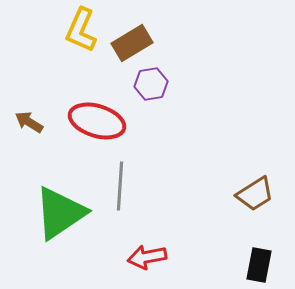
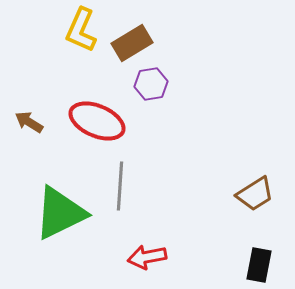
red ellipse: rotated 6 degrees clockwise
green triangle: rotated 8 degrees clockwise
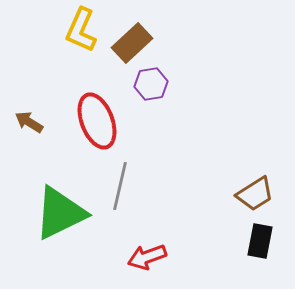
brown rectangle: rotated 12 degrees counterclockwise
red ellipse: rotated 46 degrees clockwise
gray line: rotated 9 degrees clockwise
red arrow: rotated 9 degrees counterclockwise
black rectangle: moved 1 px right, 24 px up
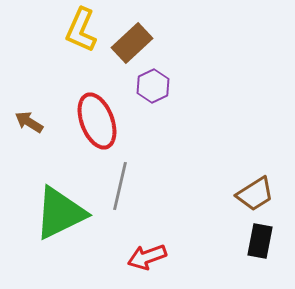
purple hexagon: moved 2 px right, 2 px down; rotated 16 degrees counterclockwise
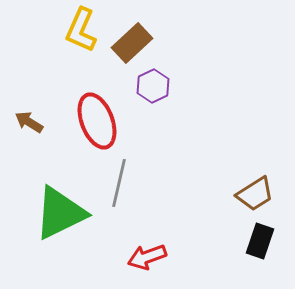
gray line: moved 1 px left, 3 px up
black rectangle: rotated 8 degrees clockwise
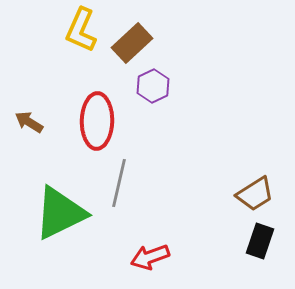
red ellipse: rotated 22 degrees clockwise
red arrow: moved 3 px right
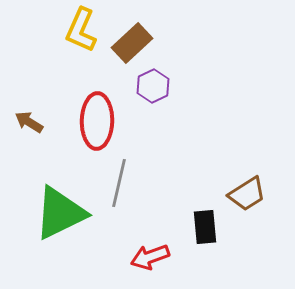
brown trapezoid: moved 8 px left
black rectangle: moved 55 px left, 14 px up; rotated 24 degrees counterclockwise
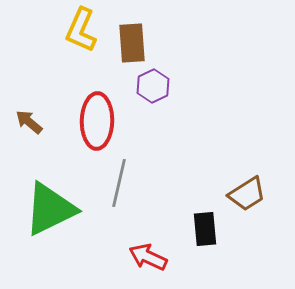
brown rectangle: rotated 51 degrees counterclockwise
brown arrow: rotated 8 degrees clockwise
green triangle: moved 10 px left, 4 px up
black rectangle: moved 2 px down
red arrow: moved 2 px left; rotated 45 degrees clockwise
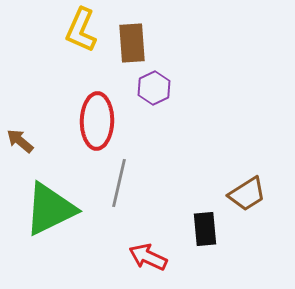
purple hexagon: moved 1 px right, 2 px down
brown arrow: moved 9 px left, 19 px down
